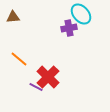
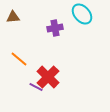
cyan ellipse: moved 1 px right
purple cross: moved 14 px left
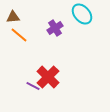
purple cross: rotated 21 degrees counterclockwise
orange line: moved 24 px up
purple line: moved 3 px left, 1 px up
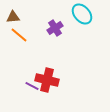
red cross: moved 1 px left, 3 px down; rotated 30 degrees counterclockwise
purple line: moved 1 px left
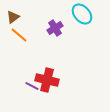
brown triangle: rotated 32 degrees counterclockwise
